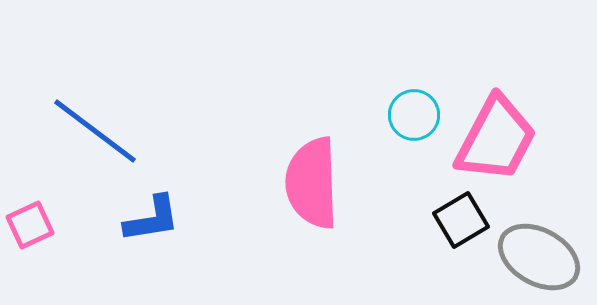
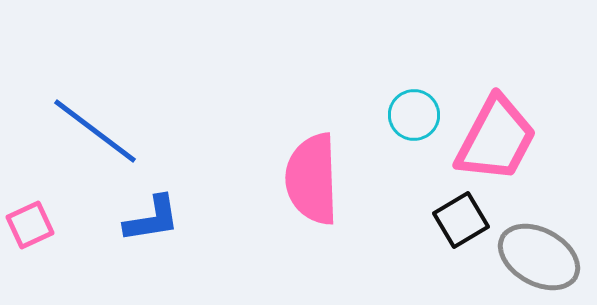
pink semicircle: moved 4 px up
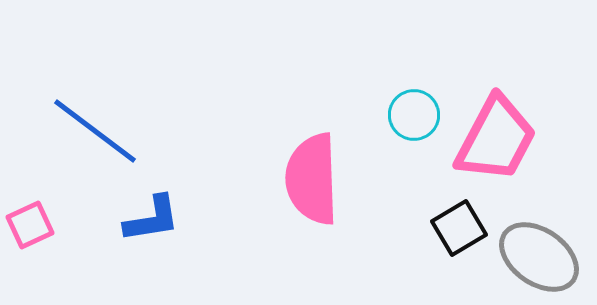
black square: moved 2 px left, 8 px down
gray ellipse: rotated 6 degrees clockwise
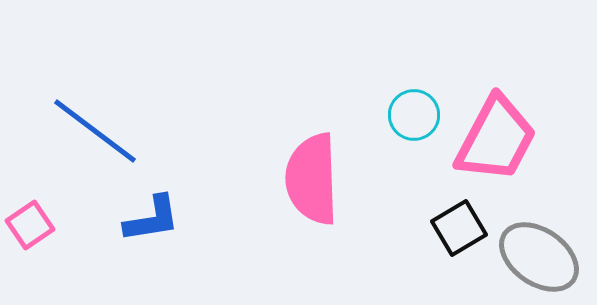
pink square: rotated 9 degrees counterclockwise
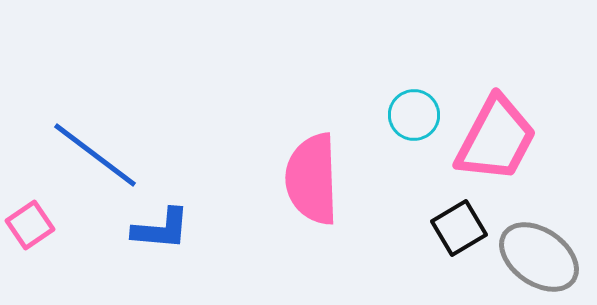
blue line: moved 24 px down
blue L-shape: moved 9 px right, 10 px down; rotated 14 degrees clockwise
